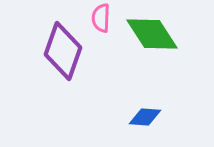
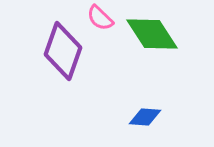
pink semicircle: moved 1 px left; rotated 48 degrees counterclockwise
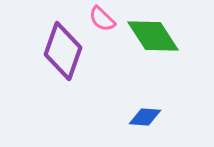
pink semicircle: moved 2 px right, 1 px down
green diamond: moved 1 px right, 2 px down
